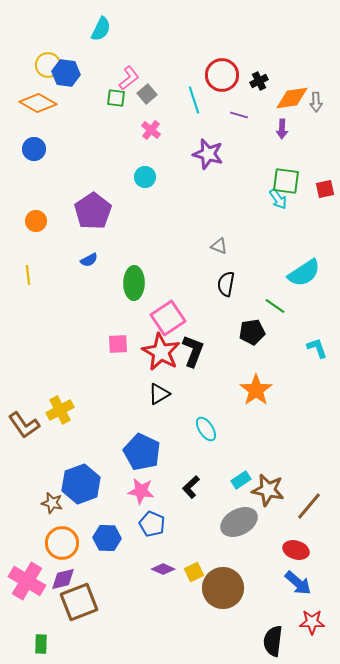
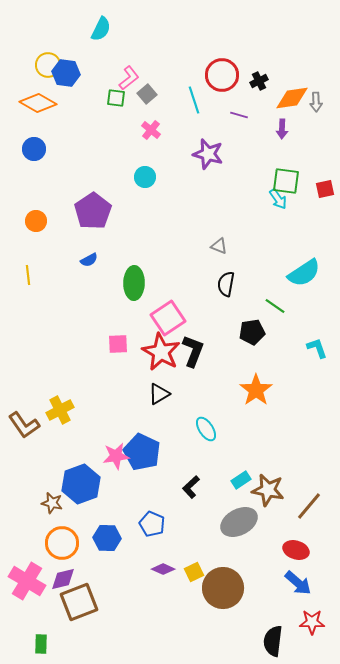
pink star at (141, 491): moved 25 px left, 35 px up; rotated 16 degrees counterclockwise
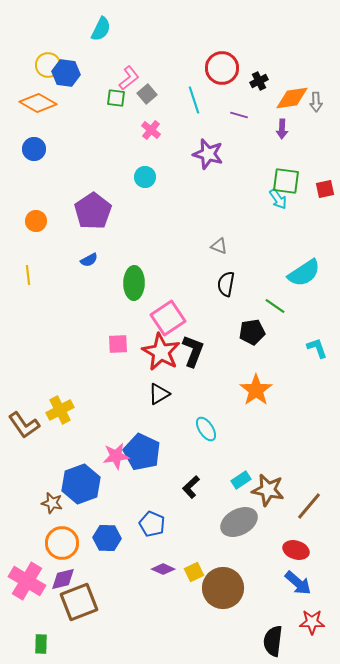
red circle at (222, 75): moved 7 px up
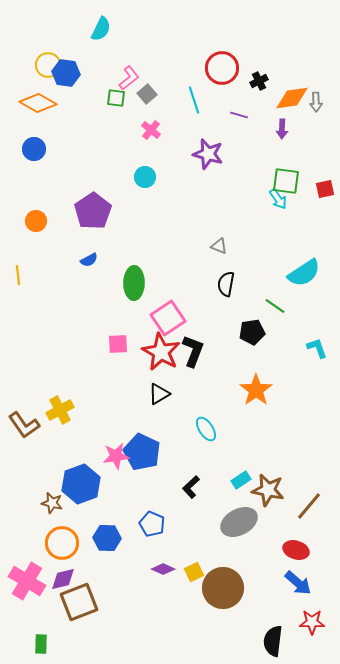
yellow line at (28, 275): moved 10 px left
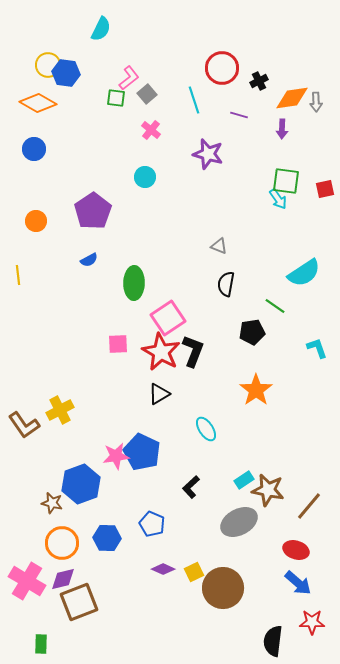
cyan rectangle at (241, 480): moved 3 px right
